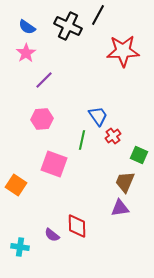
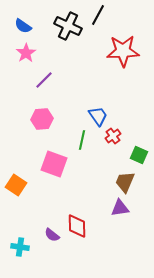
blue semicircle: moved 4 px left, 1 px up
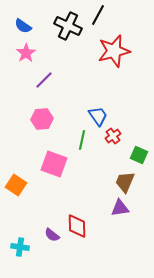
red star: moved 9 px left; rotated 12 degrees counterclockwise
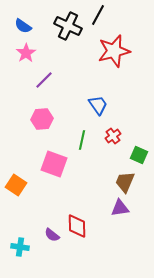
blue trapezoid: moved 11 px up
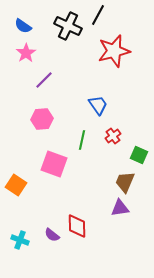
cyan cross: moved 7 px up; rotated 12 degrees clockwise
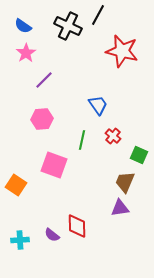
red star: moved 8 px right; rotated 28 degrees clockwise
red cross: rotated 14 degrees counterclockwise
pink square: moved 1 px down
cyan cross: rotated 24 degrees counterclockwise
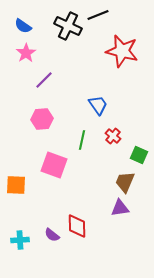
black line: rotated 40 degrees clockwise
orange square: rotated 30 degrees counterclockwise
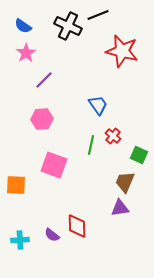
green line: moved 9 px right, 5 px down
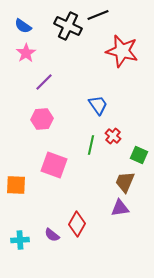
purple line: moved 2 px down
red diamond: moved 2 px up; rotated 30 degrees clockwise
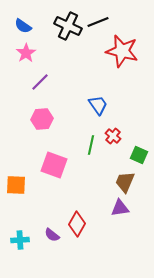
black line: moved 7 px down
purple line: moved 4 px left
